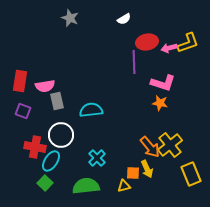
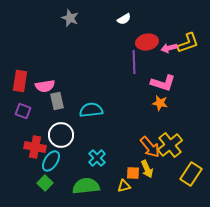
yellow rectangle: rotated 55 degrees clockwise
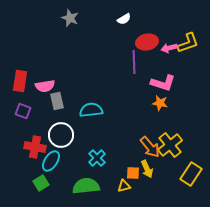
green square: moved 4 px left; rotated 14 degrees clockwise
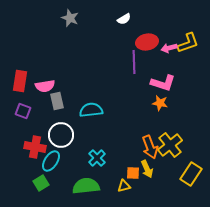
orange arrow: rotated 20 degrees clockwise
